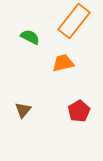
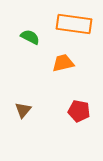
orange rectangle: moved 3 px down; rotated 60 degrees clockwise
red pentagon: rotated 30 degrees counterclockwise
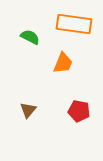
orange trapezoid: rotated 125 degrees clockwise
brown triangle: moved 5 px right
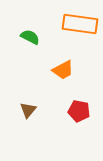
orange rectangle: moved 6 px right
orange trapezoid: moved 7 px down; rotated 40 degrees clockwise
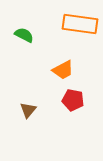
green semicircle: moved 6 px left, 2 px up
red pentagon: moved 6 px left, 11 px up
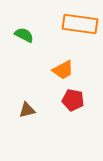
brown triangle: moved 1 px left; rotated 36 degrees clockwise
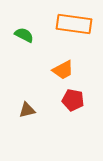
orange rectangle: moved 6 px left
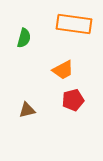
green semicircle: moved 3 px down; rotated 78 degrees clockwise
red pentagon: rotated 25 degrees counterclockwise
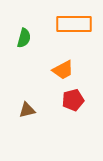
orange rectangle: rotated 8 degrees counterclockwise
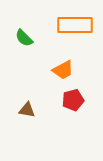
orange rectangle: moved 1 px right, 1 px down
green semicircle: rotated 120 degrees clockwise
brown triangle: rotated 24 degrees clockwise
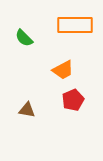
red pentagon: rotated 10 degrees counterclockwise
